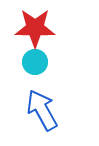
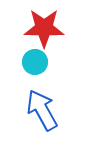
red star: moved 9 px right
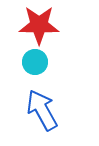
red star: moved 5 px left, 3 px up
